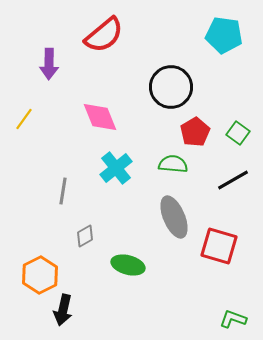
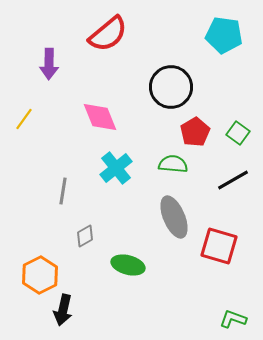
red semicircle: moved 4 px right, 1 px up
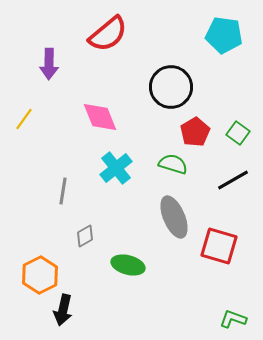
green semicircle: rotated 12 degrees clockwise
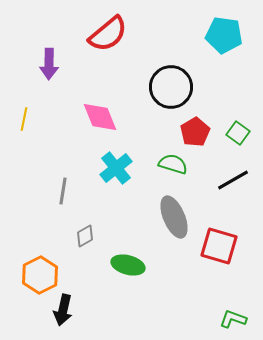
yellow line: rotated 25 degrees counterclockwise
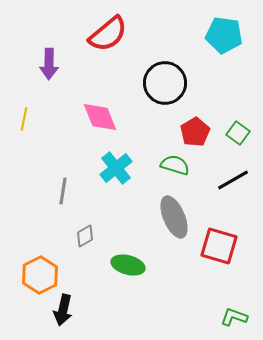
black circle: moved 6 px left, 4 px up
green semicircle: moved 2 px right, 1 px down
green L-shape: moved 1 px right, 2 px up
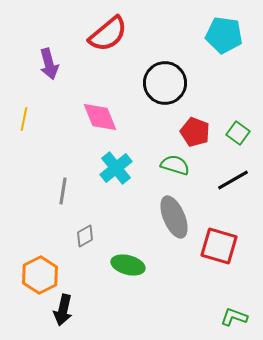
purple arrow: rotated 16 degrees counterclockwise
red pentagon: rotated 20 degrees counterclockwise
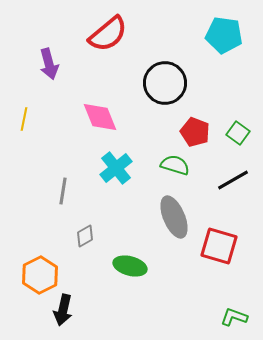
green ellipse: moved 2 px right, 1 px down
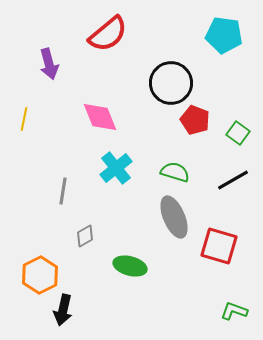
black circle: moved 6 px right
red pentagon: moved 12 px up
green semicircle: moved 7 px down
green L-shape: moved 6 px up
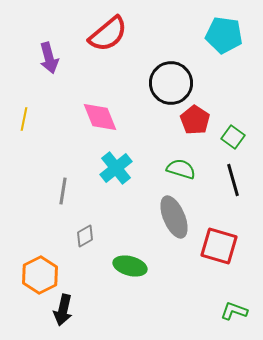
purple arrow: moved 6 px up
red pentagon: rotated 12 degrees clockwise
green square: moved 5 px left, 4 px down
green semicircle: moved 6 px right, 3 px up
black line: rotated 76 degrees counterclockwise
